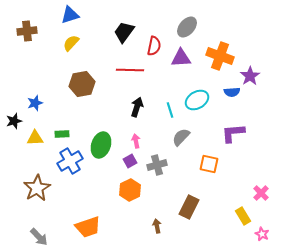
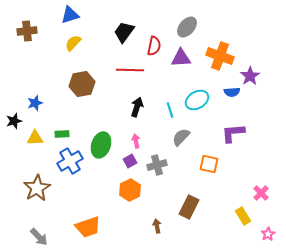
yellow semicircle: moved 2 px right
pink star: moved 6 px right; rotated 16 degrees clockwise
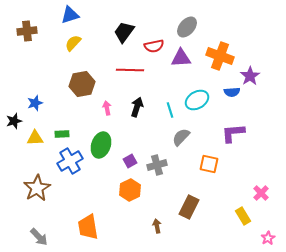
red semicircle: rotated 66 degrees clockwise
pink arrow: moved 29 px left, 33 px up
orange trapezoid: rotated 100 degrees clockwise
pink star: moved 4 px down
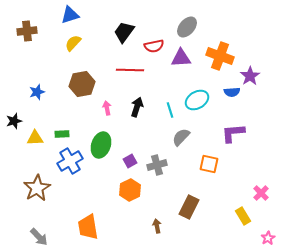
blue star: moved 2 px right, 11 px up
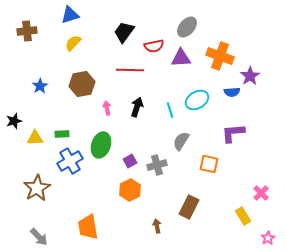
blue star: moved 3 px right, 6 px up; rotated 14 degrees counterclockwise
gray semicircle: moved 4 px down; rotated 12 degrees counterclockwise
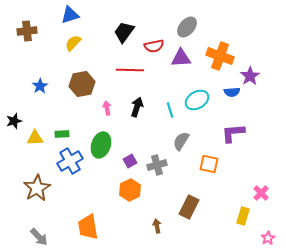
yellow rectangle: rotated 48 degrees clockwise
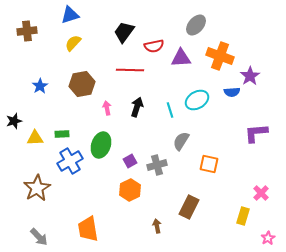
gray ellipse: moved 9 px right, 2 px up
purple L-shape: moved 23 px right
orange trapezoid: moved 2 px down
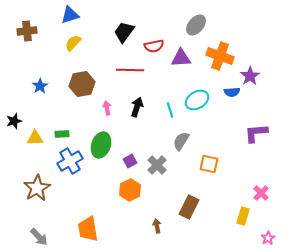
gray cross: rotated 30 degrees counterclockwise
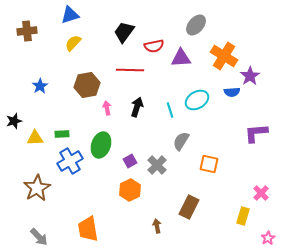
orange cross: moved 4 px right; rotated 12 degrees clockwise
brown hexagon: moved 5 px right, 1 px down
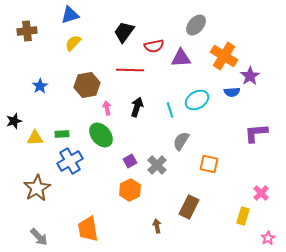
green ellipse: moved 10 px up; rotated 60 degrees counterclockwise
